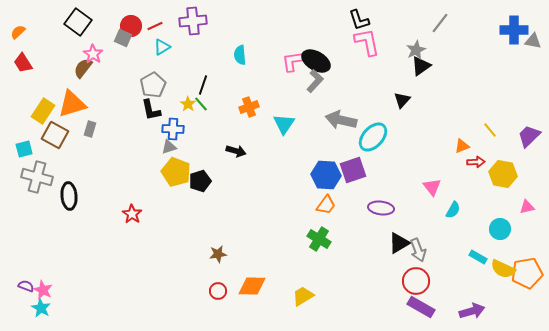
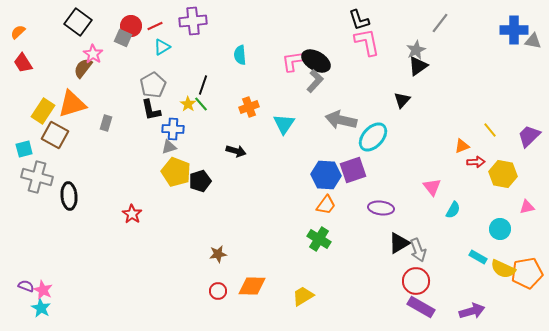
black triangle at (421, 66): moved 3 px left
gray rectangle at (90, 129): moved 16 px right, 6 px up
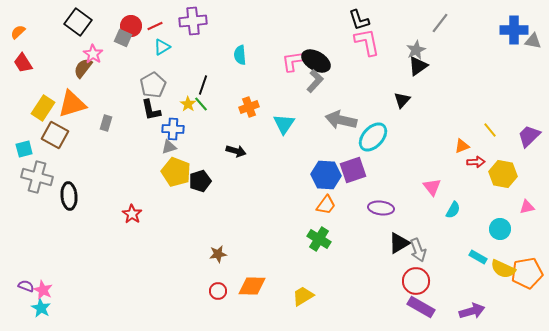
yellow rectangle at (43, 111): moved 3 px up
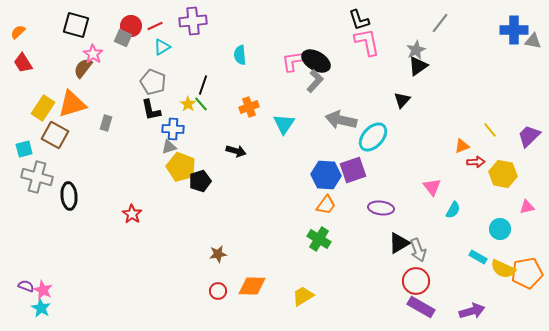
black square at (78, 22): moved 2 px left, 3 px down; rotated 20 degrees counterclockwise
gray pentagon at (153, 85): moved 3 px up; rotated 20 degrees counterclockwise
yellow pentagon at (176, 172): moved 5 px right, 5 px up
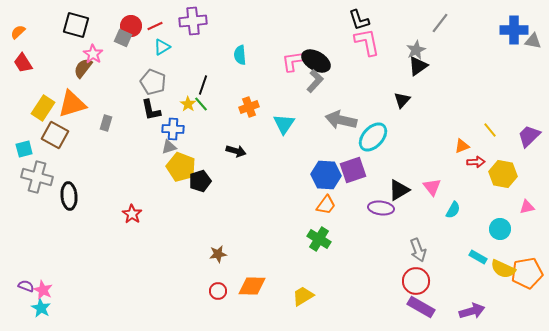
black triangle at (399, 243): moved 53 px up
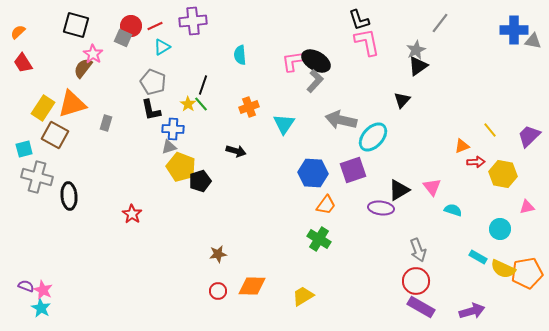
blue hexagon at (326, 175): moved 13 px left, 2 px up
cyan semicircle at (453, 210): rotated 102 degrees counterclockwise
